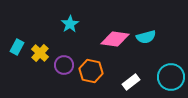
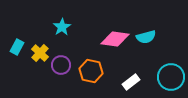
cyan star: moved 8 px left, 3 px down
purple circle: moved 3 px left
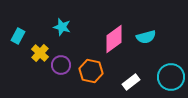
cyan star: rotated 24 degrees counterclockwise
pink diamond: moved 1 px left; rotated 44 degrees counterclockwise
cyan rectangle: moved 1 px right, 11 px up
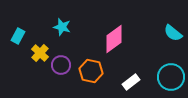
cyan semicircle: moved 27 px right, 4 px up; rotated 54 degrees clockwise
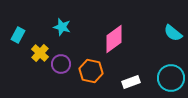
cyan rectangle: moved 1 px up
purple circle: moved 1 px up
cyan circle: moved 1 px down
white rectangle: rotated 18 degrees clockwise
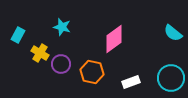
yellow cross: rotated 12 degrees counterclockwise
orange hexagon: moved 1 px right, 1 px down
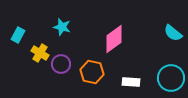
white rectangle: rotated 24 degrees clockwise
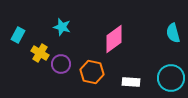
cyan semicircle: rotated 36 degrees clockwise
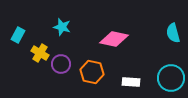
pink diamond: rotated 48 degrees clockwise
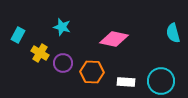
purple circle: moved 2 px right, 1 px up
orange hexagon: rotated 10 degrees counterclockwise
cyan circle: moved 10 px left, 3 px down
white rectangle: moved 5 px left
